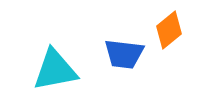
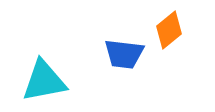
cyan triangle: moved 11 px left, 11 px down
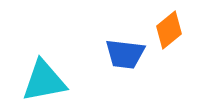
blue trapezoid: moved 1 px right
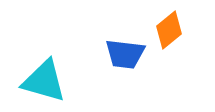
cyan triangle: rotated 27 degrees clockwise
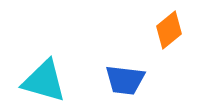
blue trapezoid: moved 26 px down
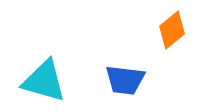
orange diamond: moved 3 px right
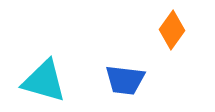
orange diamond: rotated 15 degrees counterclockwise
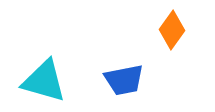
blue trapezoid: moved 1 px left; rotated 18 degrees counterclockwise
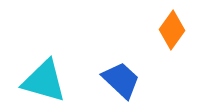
blue trapezoid: moved 3 px left; rotated 126 degrees counterclockwise
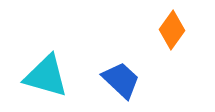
cyan triangle: moved 2 px right, 5 px up
